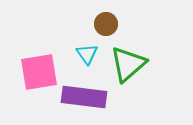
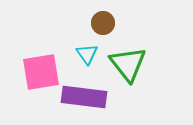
brown circle: moved 3 px left, 1 px up
green triangle: rotated 27 degrees counterclockwise
pink square: moved 2 px right
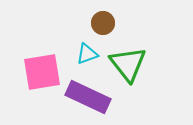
cyan triangle: rotated 45 degrees clockwise
pink square: moved 1 px right
purple rectangle: moved 4 px right; rotated 18 degrees clockwise
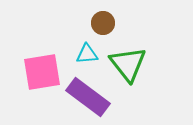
cyan triangle: rotated 15 degrees clockwise
purple rectangle: rotated 12 degrees clockwise
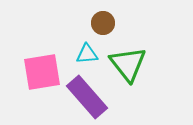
purple rectangle: moved 1 px left; rotated 12 degrees clockwise
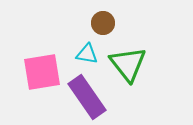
cyan triangle: rotated 15 degrees clockwise
purple rectangle: rotated 6 degrees clockwise
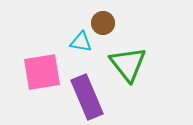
cyan triangle: moved 6 px left, 12 px up
purple rectangle: rotated 12 degrees clockwise
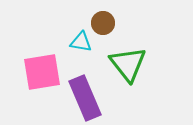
purple rectangle: moved 2 px left, 1 px down
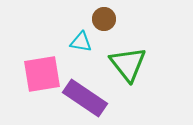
brown circle: moved 1 px right, 4 px up
pink square: moved 2 px down
purple rectangle: rotated 33 degrees counterclockwise
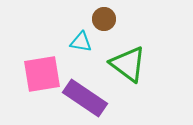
green triangle: rotated 15 degrees counterclockwise
